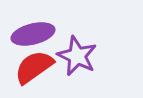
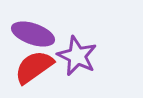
purple ellipse: rotated 33 degrees clockwise
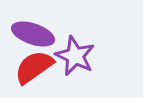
purple star: moved 2 px left
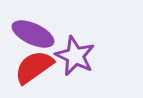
purple ellipse: rotated 6 degrees clockwise
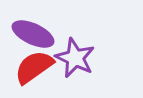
purple star: moved 2 px down
